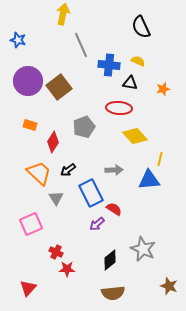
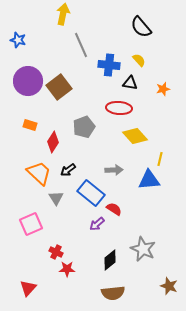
black semicircle: rotated 15 degrees counterclockwise
yellow semicircle: moved 1 px right, 1 px up; rotated 24 degrees clockwise
blue rectangle: rotated 24 degrees counterclockwise
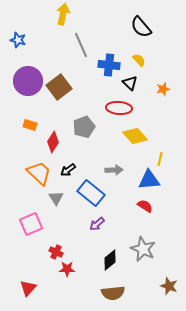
black triangle: rotated 35 degrees clockwise
red semicircle: moved 31 px right, 3 px up
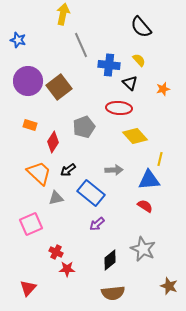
gray triangle: rotated 49 degrees clockwise
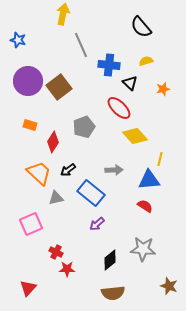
yellow semicircle: moved 7 px right, 1 px down; rotated 64 degrees counterclockwise
red ellipse: rotated 40 degrees clockwise
gray star: rotated 20 degrees counterclockwise
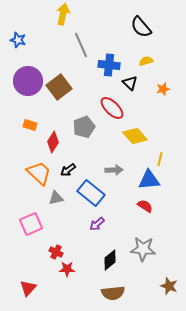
red ellipse: moved 7 px left
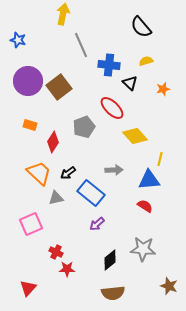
black arrow: moved 3 px down
